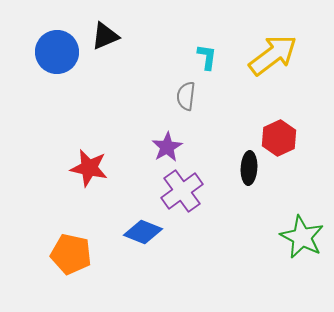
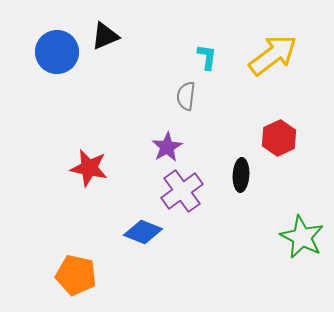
black ellipse: moved 8 px left, 7 px down
orange pentagon: moved 5 px right, 21 px down
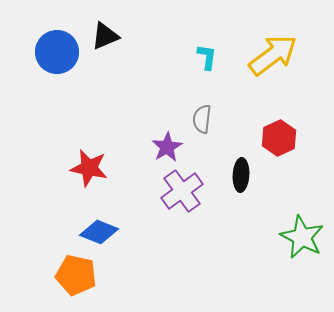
gray semicircle: moved 16 px right, 23 px down
blue diamond: moved 44 px left
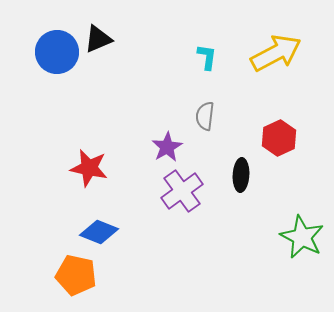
black triangle: moved 7 px left, 3 px down
yellow arrow: moved 3 px right, 2 px up; rotated 9 degrees clockwise
gray semicircle: moved 3 px right, 3 px up
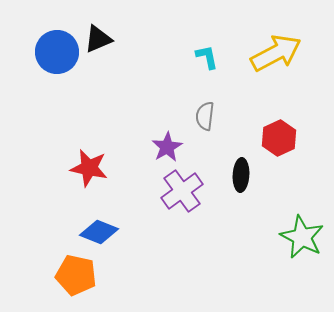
cyan L-shape: rotated 20 degrees counterclockwise
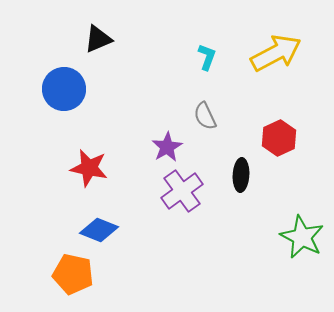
blue circle: moved 7 px right, 37 px down
cyan L-shape: rotated 32 degrees clockwise
gray semicircle: rotated 32 degrees counterclockwise
blue diamond: moved 2 px up
orange pentagon: moved 3 px left, 1 px up
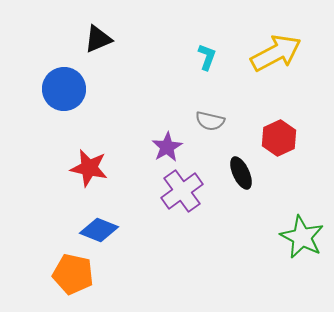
gray semicircle: moved 5 px right, 5 px down; rotated 52 degrees counterclockwise
black ellipse: moved 2 px up; rotated 28 degrees counterclockwise
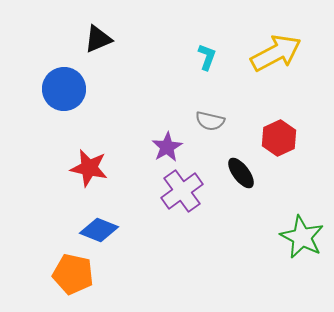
black ellipse: rotated 12 degrees counterclockwise
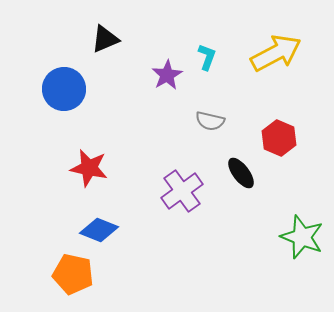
black triangle: moved 7 px right
red hexagon: rotated 12 degrees counterclockwise
purple star: moved 72 px up
green star: rotated 6 degrees counterclockwise
